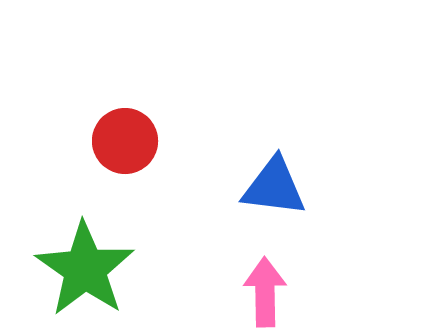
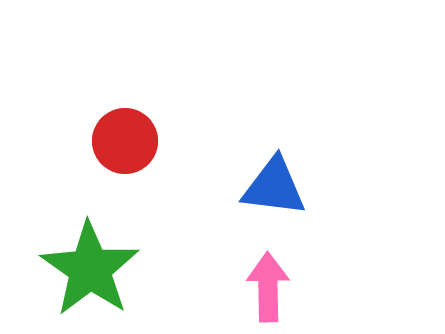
green star: moved 5 px right
pink arrow: moved 3 px right, 5 px up
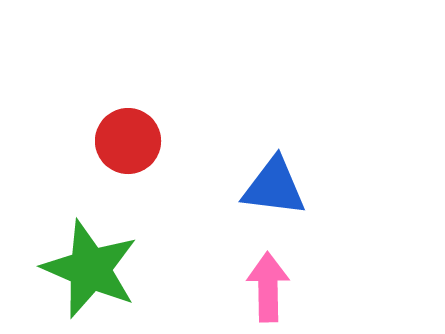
red circle: moved 3 px right
green star: rotated 12 degrees counterclockwise
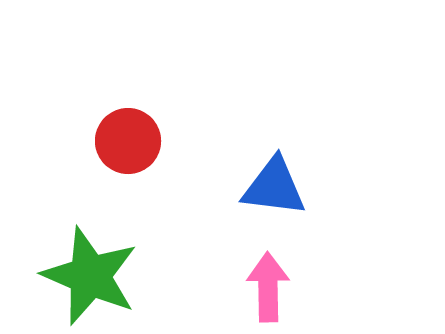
green star: moved 7 px down
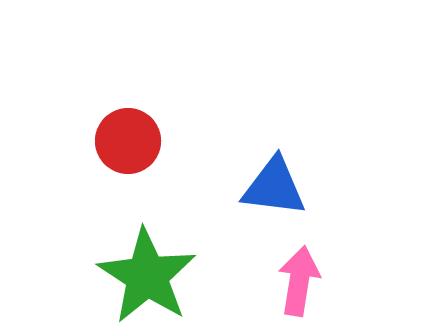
green star: moved 57 px right; rotated 10 degrees clockwise
pink arrow: moved 31 px right, 6 px up; rotated 10 degrees clockwise
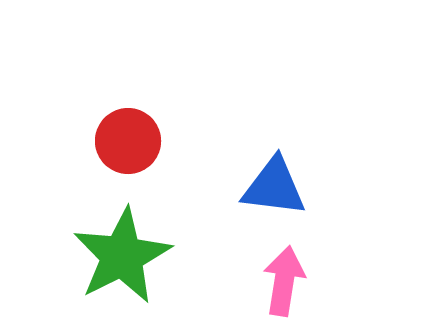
green star: moved 25 px left, 20 px up; rotated 12 degrees clockwise
pink arrow: moved 15 px left
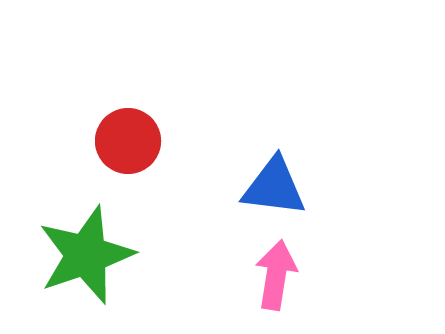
green star: moved 36 px left, 1 px up; rotated 8 degrees clockwise
pink arrow: moved 8 px left, 6 px up
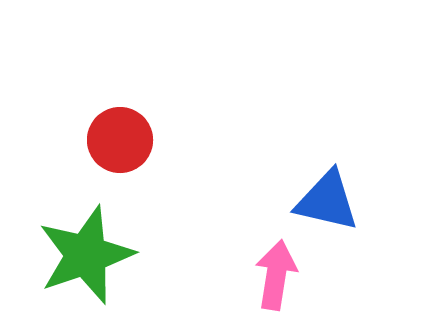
red circle: moved 8 px left, 1 px up
blue triangle: moved 53 px right, 14 px down; rotated 6 degrees clockwise
